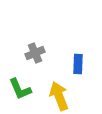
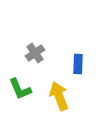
gray cross: rotated 12 degrees counterclockwise
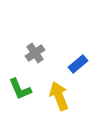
blue rectangle: rotated 48 degrees clockwise
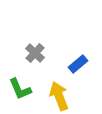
gray cross: rotated 12 degrees counterclockwise
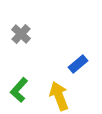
gray cross: moved 14 px left, 19 px up
green L-shape: moved 1 px left, 1 px down; rotated 65 degrees clockwise
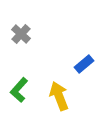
blue rectangle: moved 6 px right
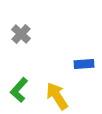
blue rectangle: rotated 36 degrees clockwise
yellow arrow: moved 2 px left; rotated 12 degrees counterclockwise
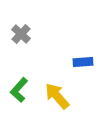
blue rectangle: moved 1 px left, 2 px up
yellow arrow: rotated 8 degrees counterclockwise
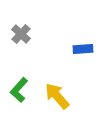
blue rectangle: moved 13 px up
